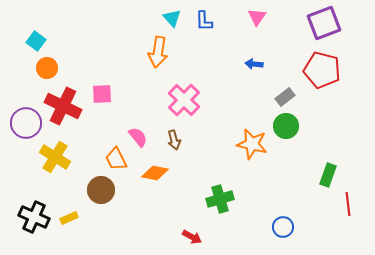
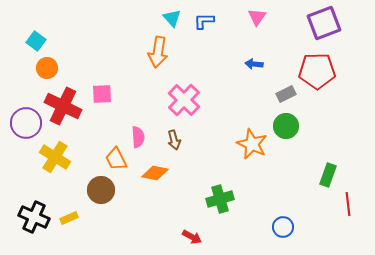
blue L-shape: rotated 90 degrees clockwise
red pentagon: moved 5 px left, 1 px down; rotated 15 degrees counterclockwise
gray rectangle: moved 1 px right, 3 px up; rotated 12 degrees clockwise
pink semicircle: rotated 35 degrees clockwise
orange star: rotated 12 degrees clockwise
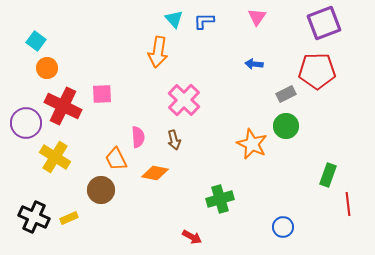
cyan triangle: moved 2 px right, 1 px down
